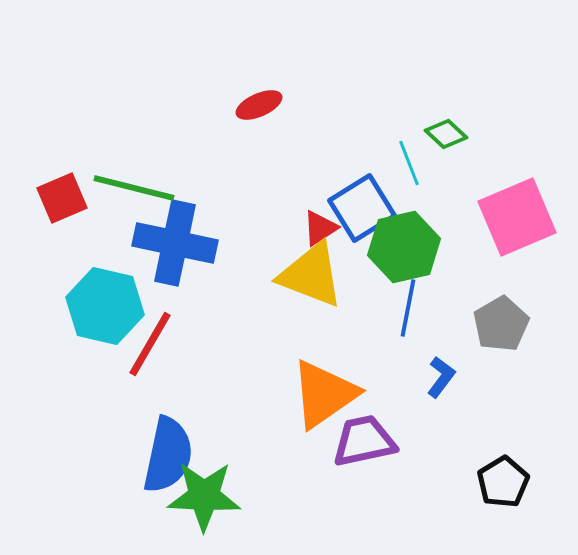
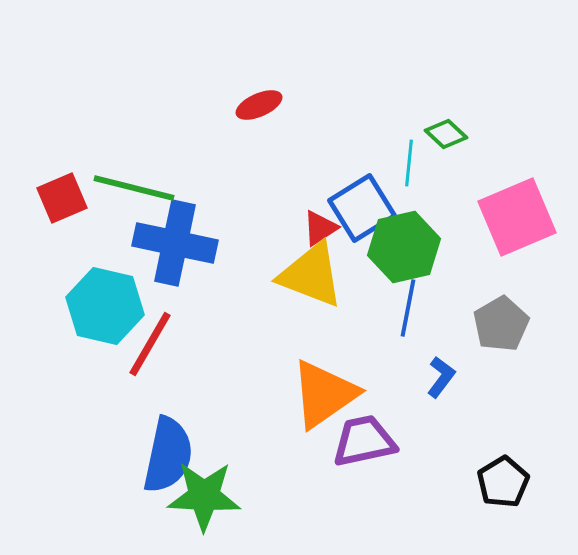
cyan line: rotated 27 degrees clockwise
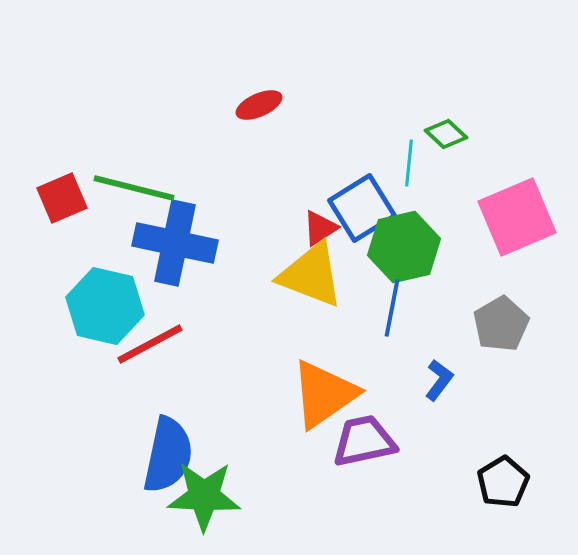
blue line: moved 16 px left
red line: rotated 32 degrees clockwise
blue L-shape: moved 2 px left, 3 px down
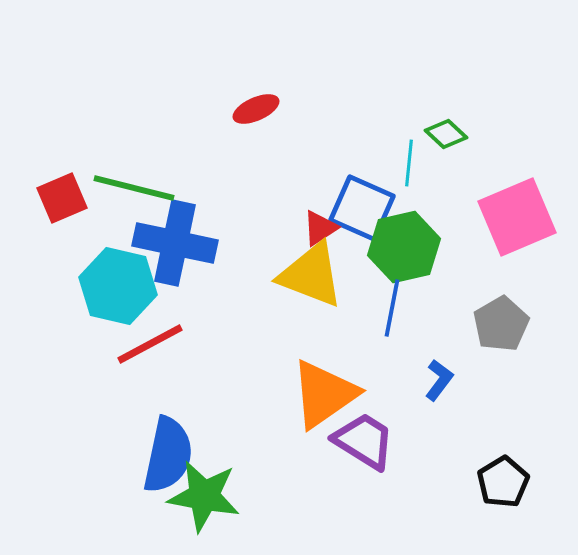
red ellipse: moved 3 px left, 4 px down
blue square: rotated 34 degrees counterclockwise
cyan hexagon: moved 13 px right, 20 px up
purple trapezoid: rotated 44 degrees clockwise
green star: rotated 8 degrees clockwise
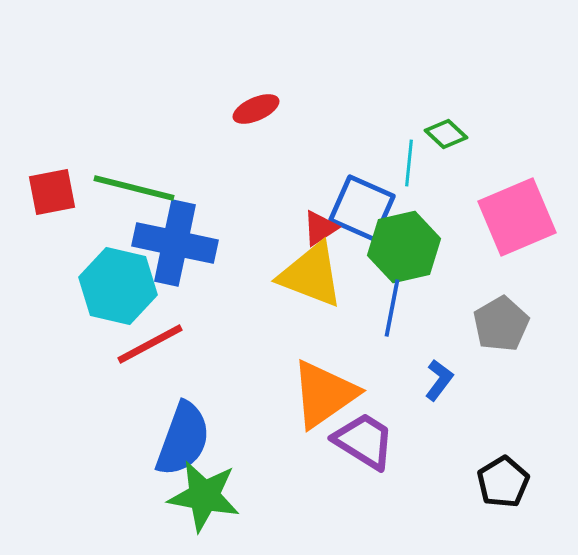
red square: moved 10 px left, 6 px up; rotated 12 degrees clockwise
blue semicircle: moved 15 px right, 16 px up; rotated 8 degrees clockwise
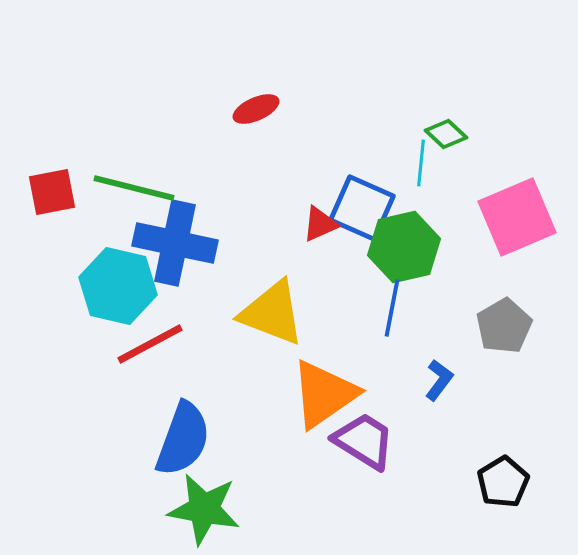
cyan line: moved 12 px right
red triangle: moved 4 px up; rotated 9 degrees clockwise
yellow triangle: moved 39 px left, 38 px down
gray pentagon: moved 3 px right, 2 px down
green star: moved 13 px down
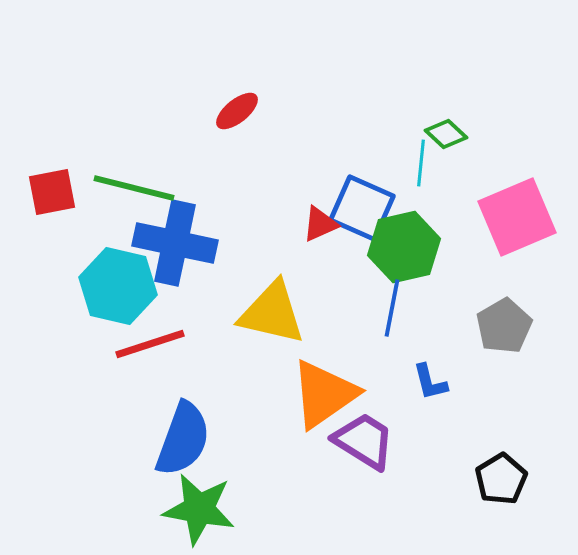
red ellipse: moved 19 px left, 2 px down; rotated 15 degrees counterclockwise
yellow triangle: rotated 8 degrees counterclockwise
red line: rotated 10 degrees clockwise
blue L-shape: moved 9 px left, 2 px down; rotated 129 degrees clockwise
black pentagon: moved 2 px left, 3 px up
green star: moved 5 px left
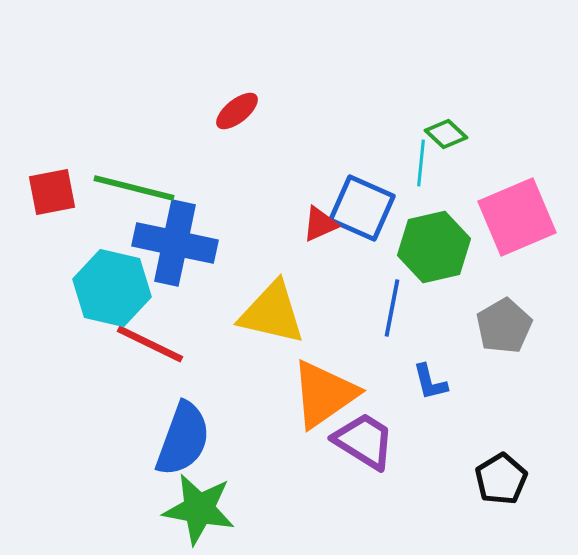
green hexagon: moved 30 px right
cyan hexagon: moved 6 px left, 2 px down
red line: rotated 44 degrees clockwise
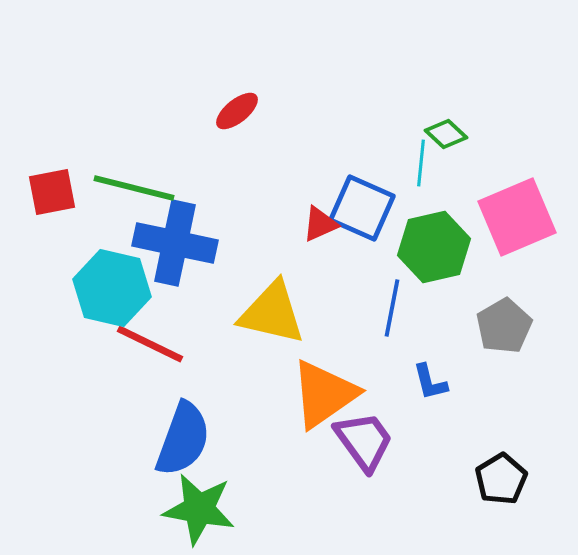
purple trapezoid: rotated 22 degrees clockwise
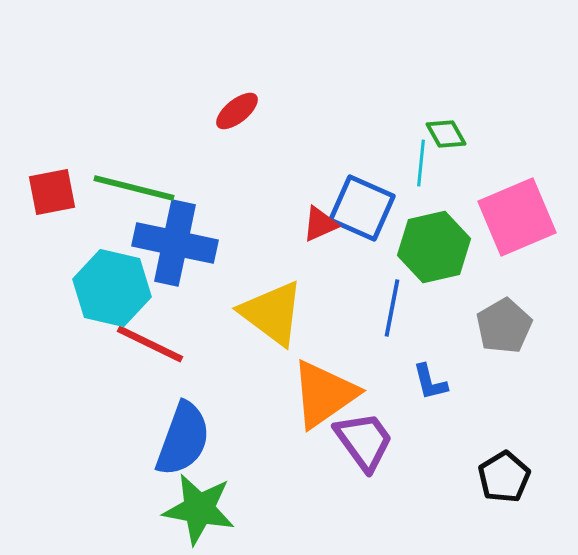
green diamond: rotated 18 degrees clockwise
yellow triangle: rotated 24 degrees clockwise
black pentagon: moved 3 px right, 2 px up
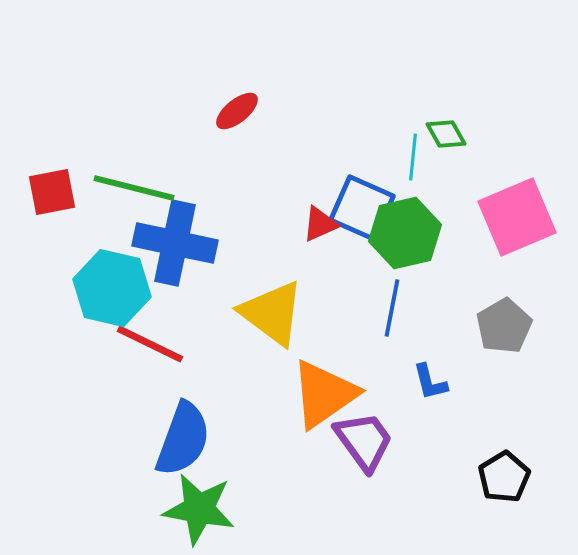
cyan line: moved 8 px left, 6 px up
green hexagon: moved 29 px left, 14 px up
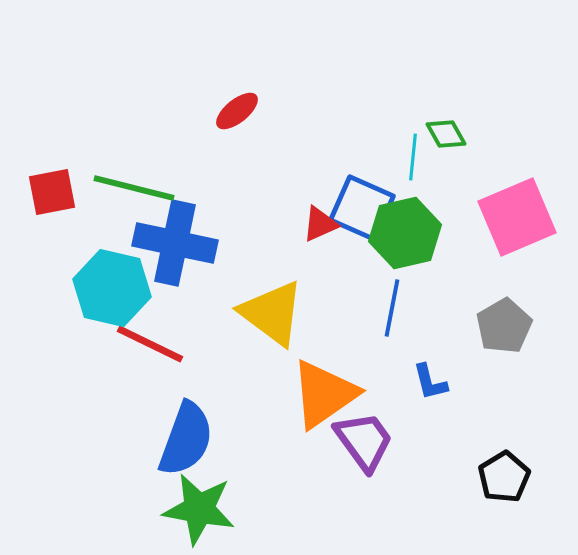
blue semicircle: moved 3 px right
